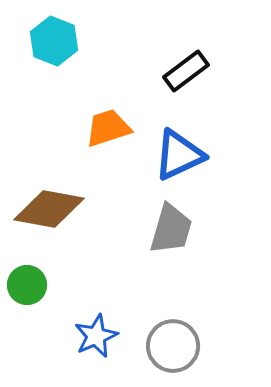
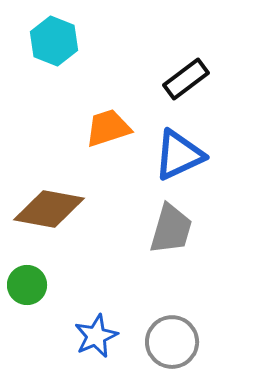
black rectangle: moved 8 px down
gray circle: moved 1 px left, 4 px up
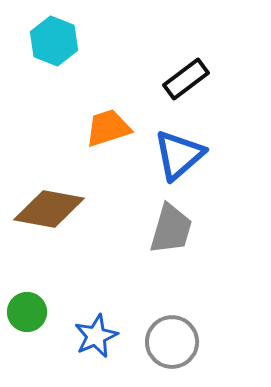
blue triangle: rotated 16 degrees counterclockwise
green circle: moved 27 px down
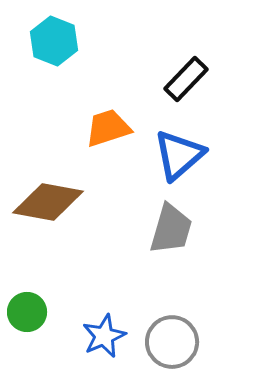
black rectangle: rotated 9 degrees counterclockwise
brown diamond: moved 1 px left, 7 px up
blue star: moved 8 px right
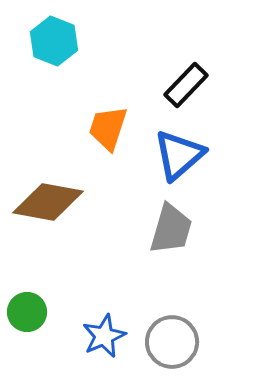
black rectangle: moved 6 px down
orange trapezoid: rotated 54 degrees counterclockwise
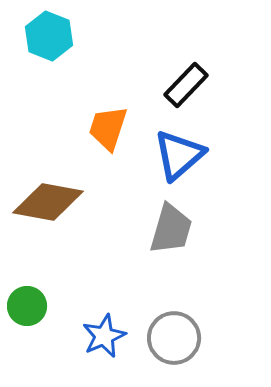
cyan hexagon: moved 5 px left, 5 px up
green circle: moved 6 px up
gray circle: moved 2 px right, 4 px up
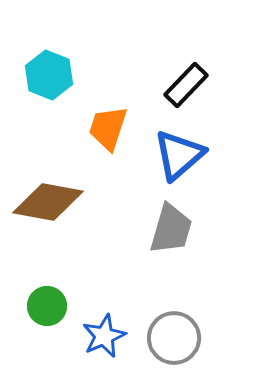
cyan hexagon: moved 39 px down
green circle: moved 20 px right
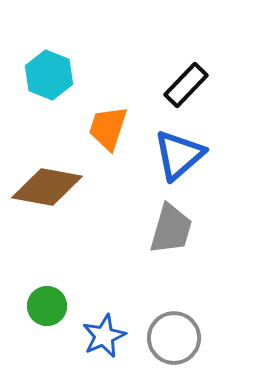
brown diamond: moved 1 px left, 15 px up
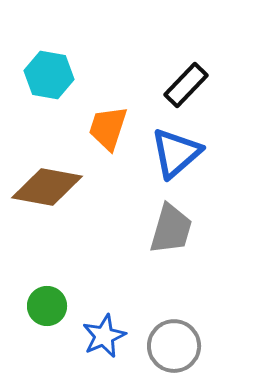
cyan hexagon: rotated 12 degrees counterclockwise
blue triangle: moved 3 px left, 2 px up
gray circle: moved 8 px down
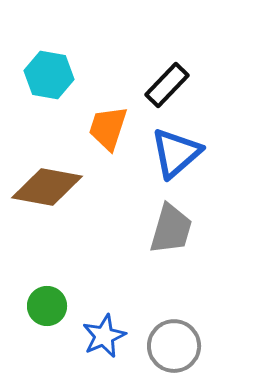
black rectangle: moved 19 px left
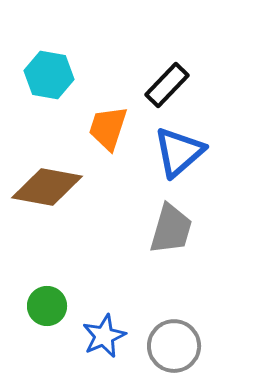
blue triangle: moved 3 px right, 1 px up
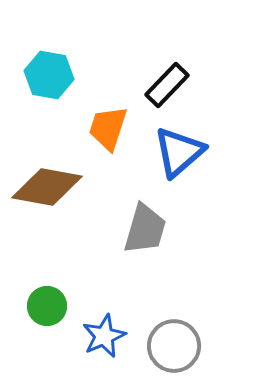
gray trapezoid: moved 26 px left
